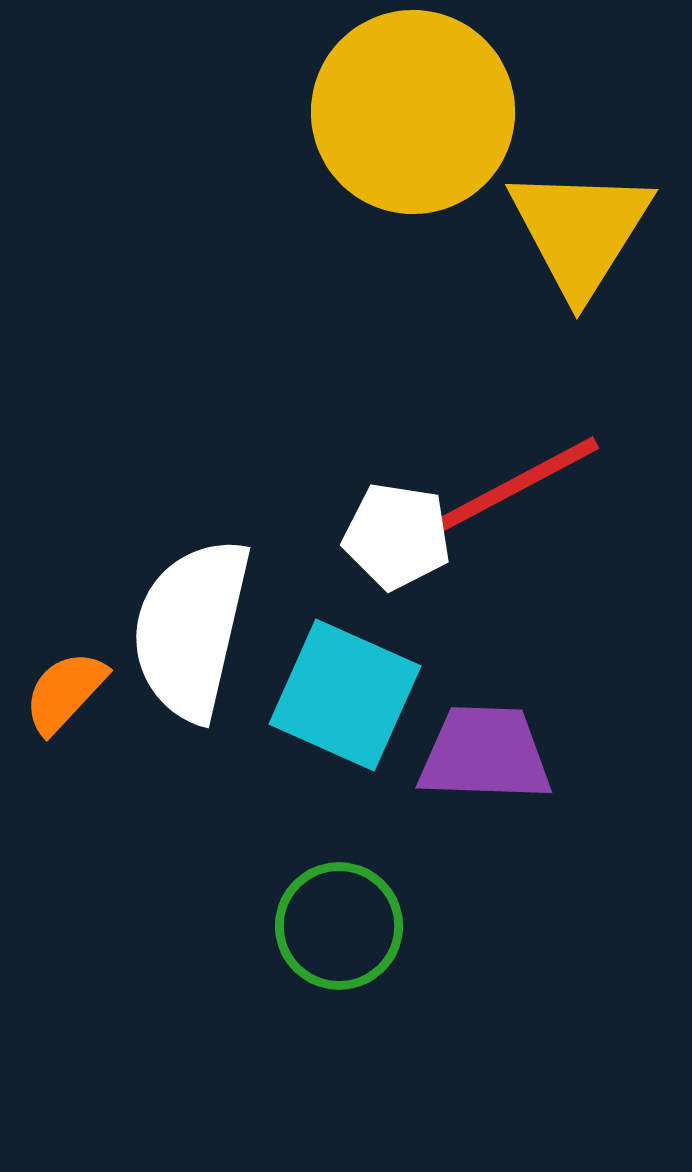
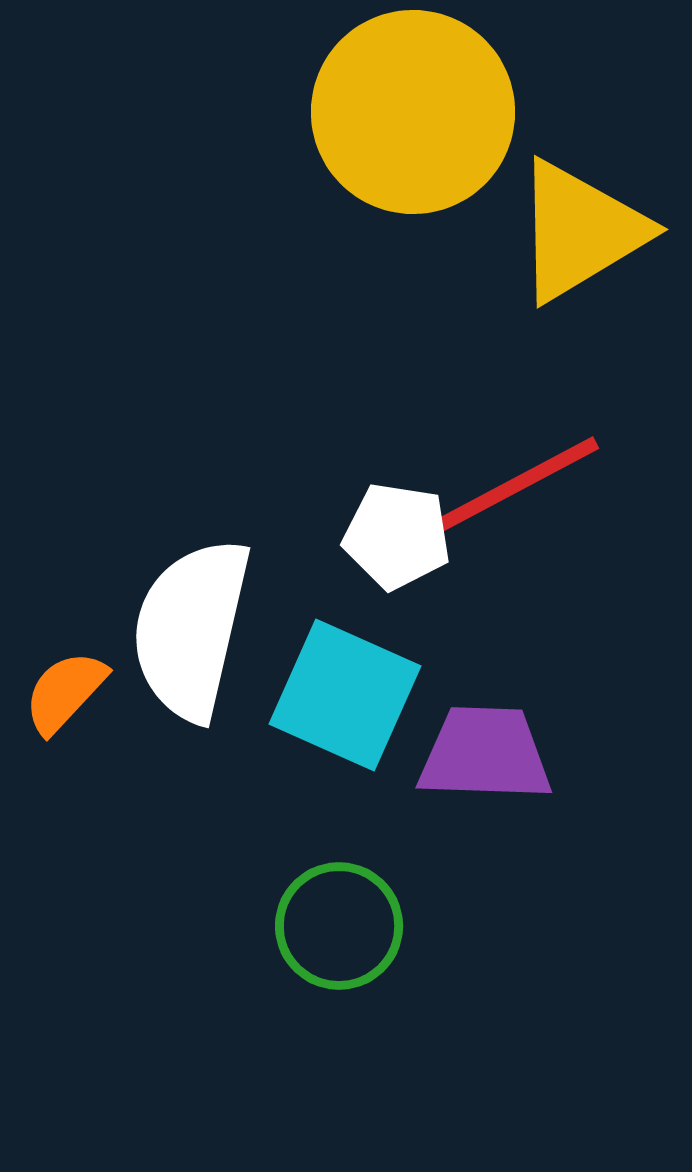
yellow triangle: rotated 27 degrees clockwise
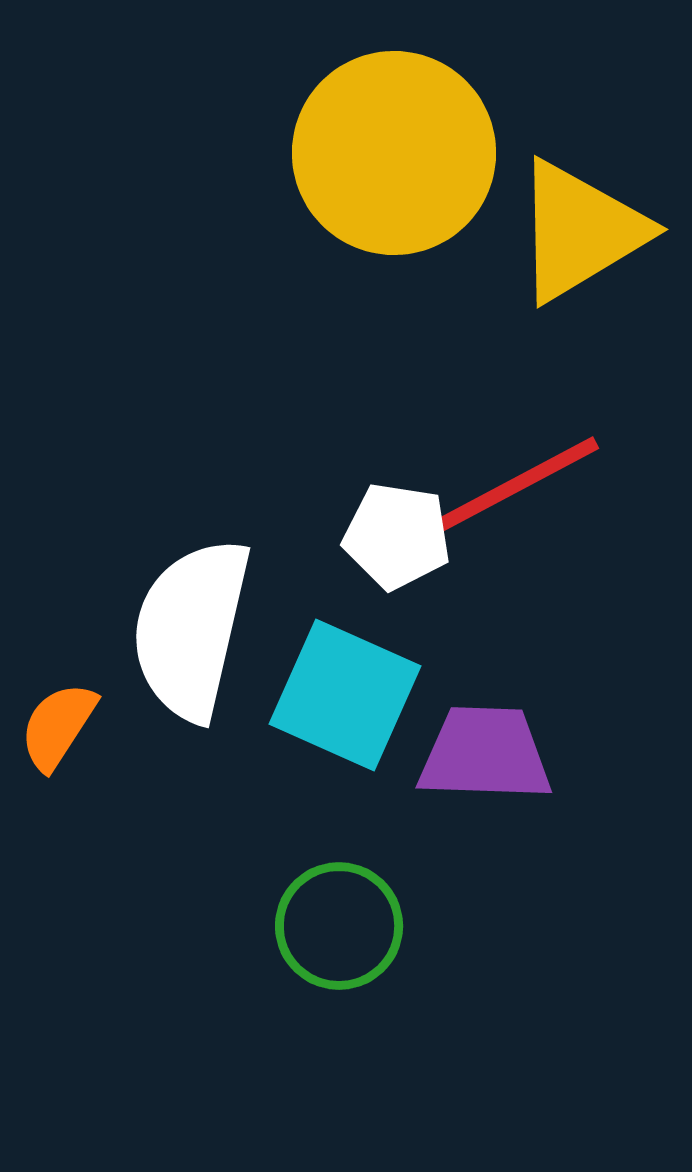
yellow circle: moved 19 px left, 41 px down
orange semicircle: moved 7 px left, 34 px down; rotated 10 degrees counterclockwise
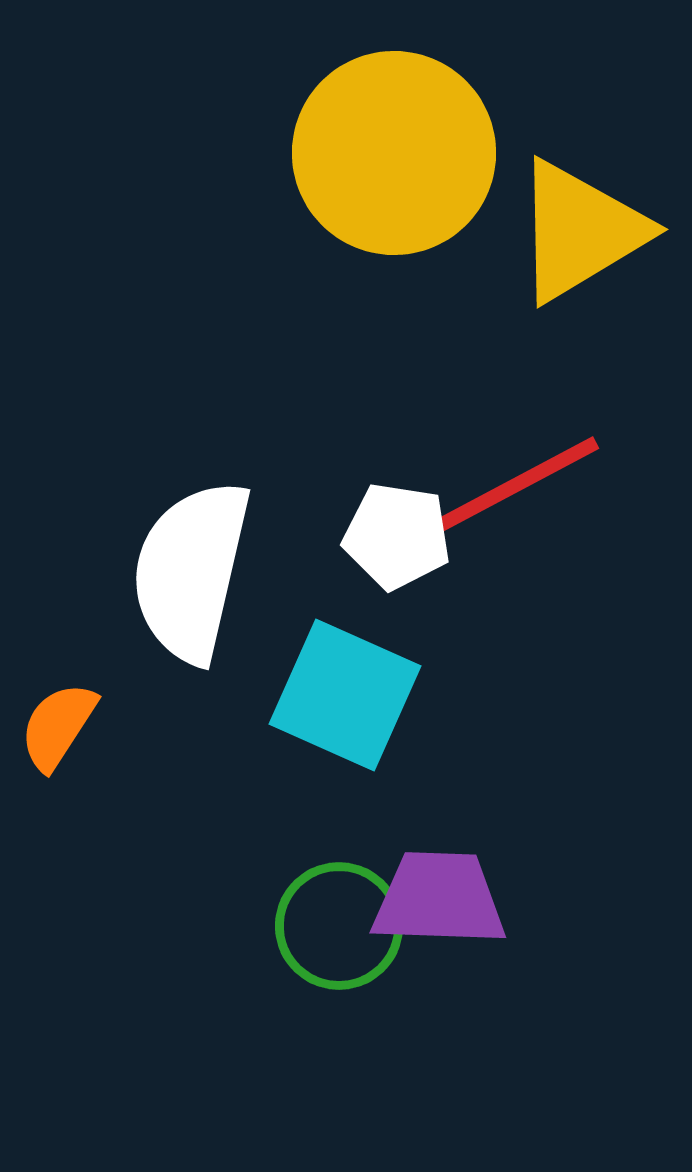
white semicircle: moved 58 px up
purple trapezoid: moved 46 px left, 145 px down
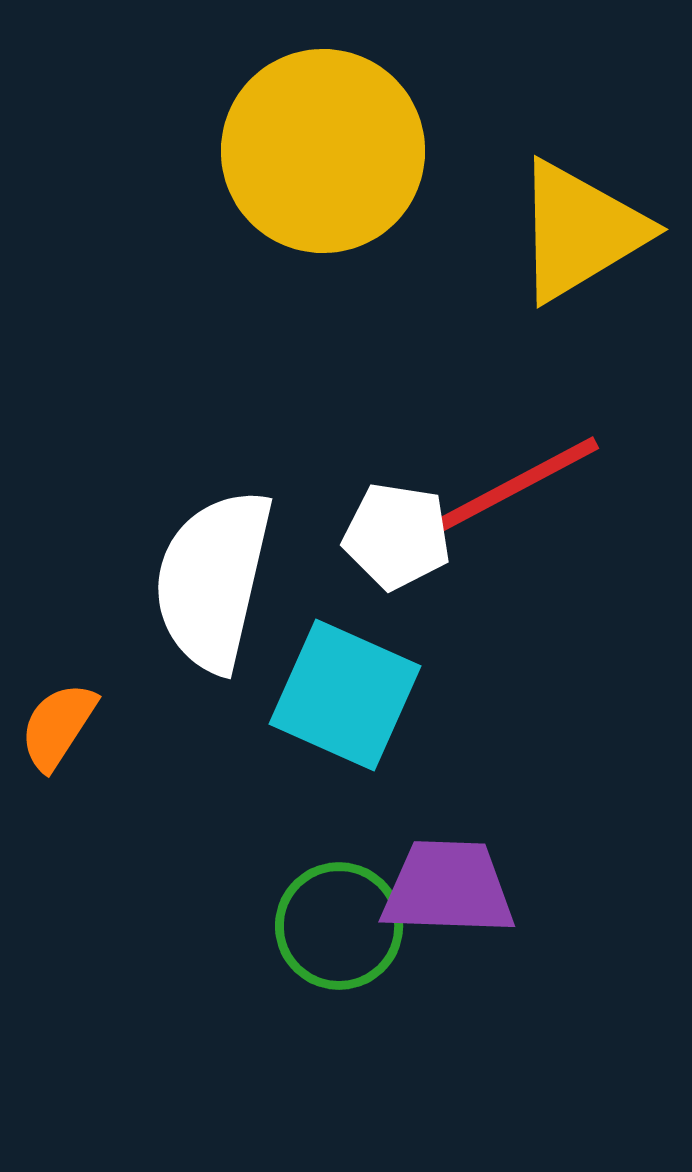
yellow circle: moved 71 px left, 2 px up
white semicircle: moved 22 px right, 9 px down
purple trapezoid: moved 9 px right, 11 px up
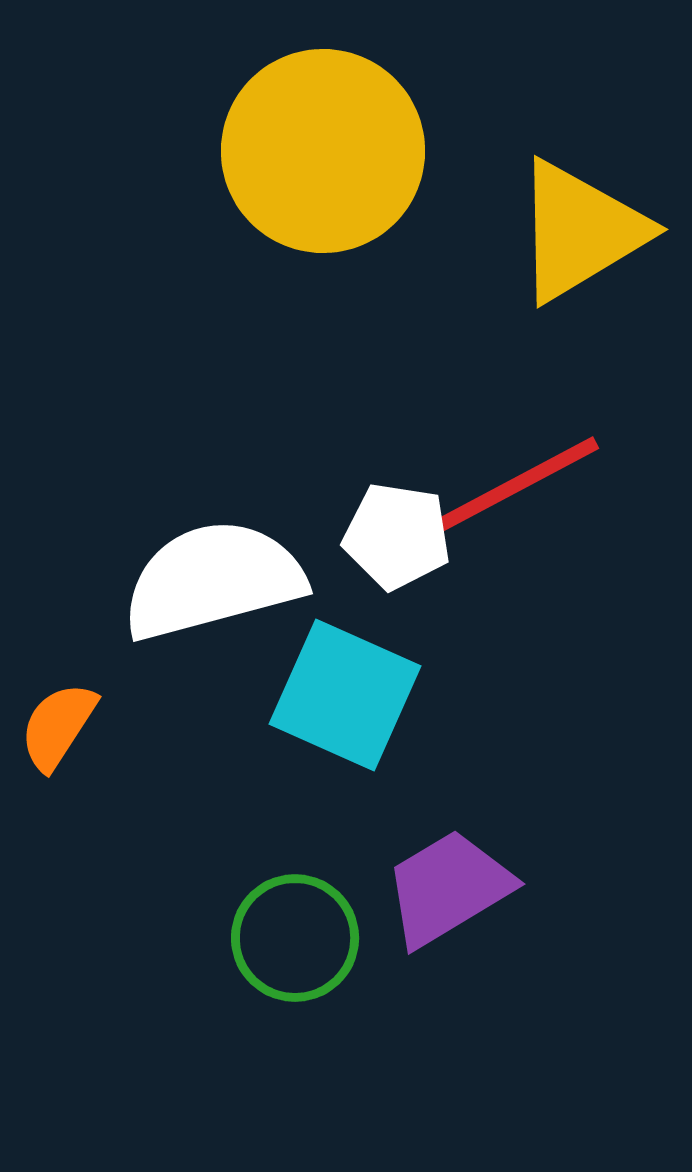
white semicircle: rotated 62 degrees clockwise
purple trapezoid: rotated 33 degrees counterclockwise
green circle: moved 44 px left, 12 px down
